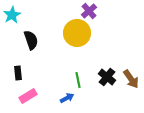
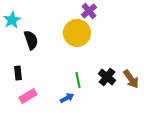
cyan star: moved 5 px down
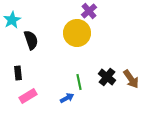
green line: moved 1 px right, 2 px down
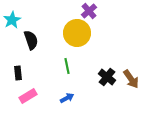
green line: moved 12 px left, 16 px up
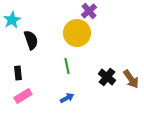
pink rectangle: moved 5 px left
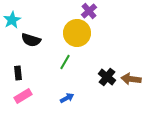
black semicircle: rotated 126 degrees clockwise
green line: moved 2 px left, 4 px up; rotated 42 degrees clockwise
brown arrow: rotated 132 degrees clockwise
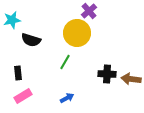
cyan star: rotated 18 degrees clockwise
black cross: moved 3 px up; rotated 36 degrees counterclockwise
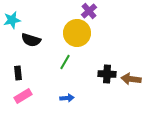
blue arrow: rotated 24 degrees clockwise
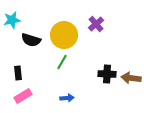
purple cross: moved 7 px right, 13 px down
yellow circle: moved 13 px left, 2 px down
green line: moved 3 px left
brown arrow: moved 1 px up
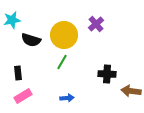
brown arrow: moved 13 px down
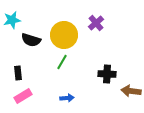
purple cross: moved 1 px up
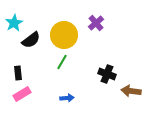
cyan star: moved 2 px right, 3 px down; rotated 18 degrees counterclockwise
black semicircle: rotated 54 degrees counterclockwise
black cross: rotated 18 degrees clockwise
pink rectangle: moved 1 px left, 2 px up
